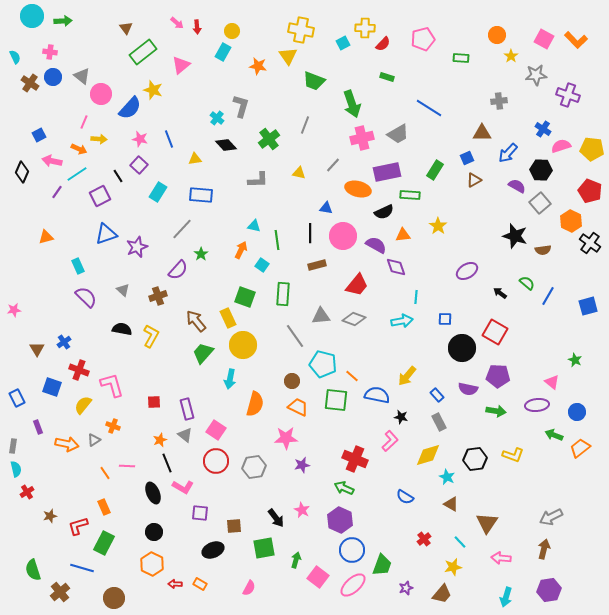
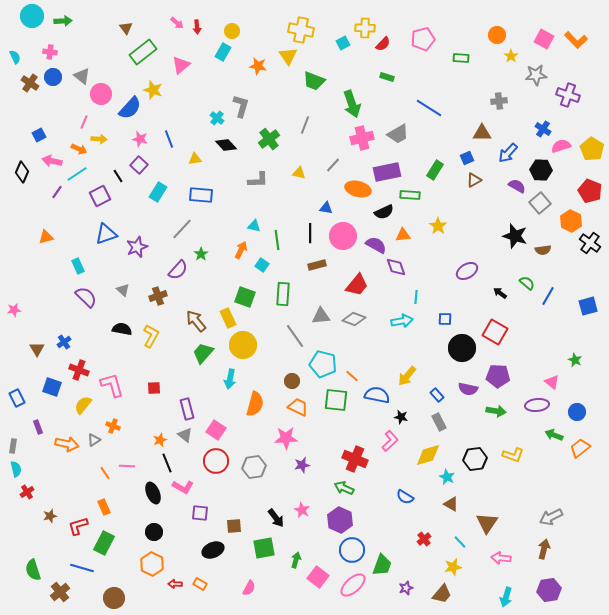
yellow pentagon at (592, 149): rotated 25 degrees clockwise
red square at (154, 402): moved 14 px up
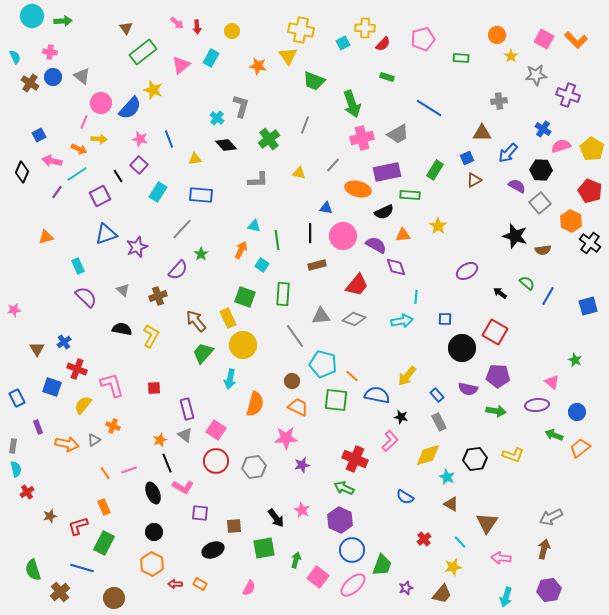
cyan rectangle at (223, 52): moved 12 px left, 6 px down
pink circle at (101, 94): moved 9 px down
red cross at (79, 370): moved 2 px left, 1 px up
pink line at (127, 466): moved 2 px right, 4 px down; rotated 21 degrees counterclockwise
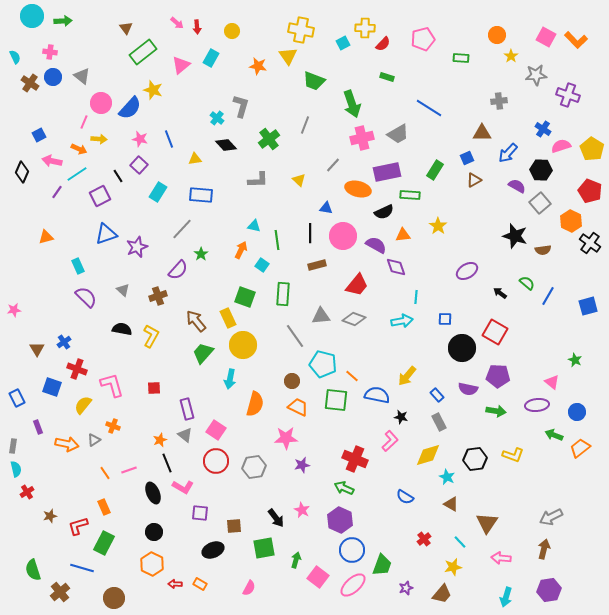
pink square at (544, 39): moved 2 px right, 2 px up
yellow triangle at (299, 173): moved 7 px down; rotated 32 degrees clockwise
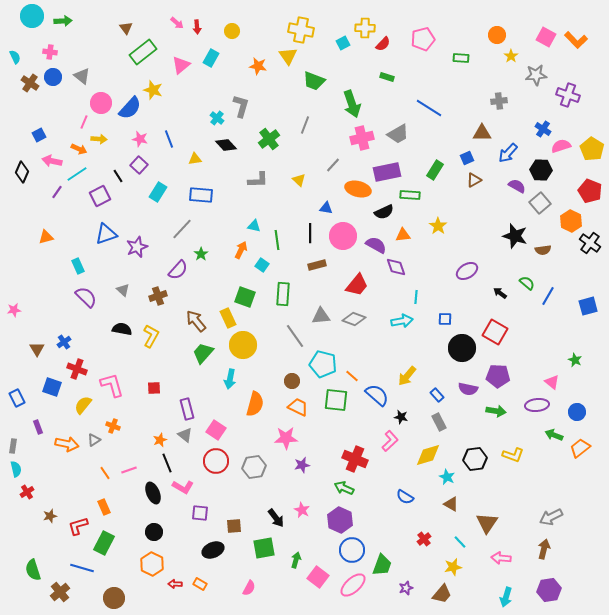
blue semicircle at (377, 395): rotated 30 degrees clockwise
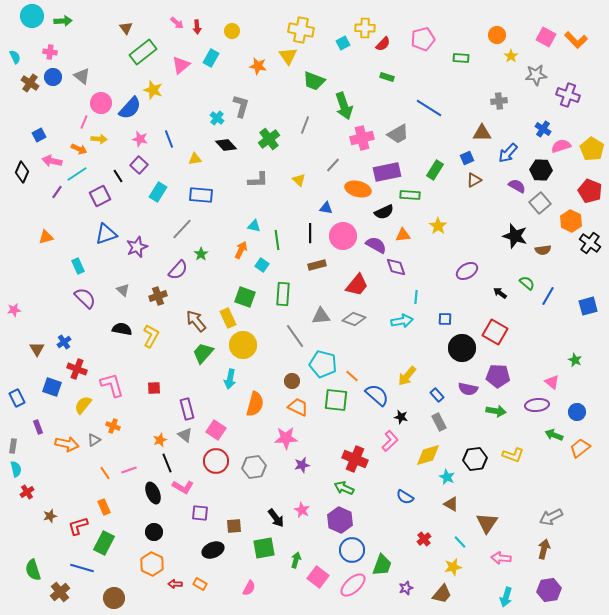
green arrow at (352, 104): moved 8 px left, 2 px down
purple semicircle at (86, 297): moved 1 px left, 1 px down
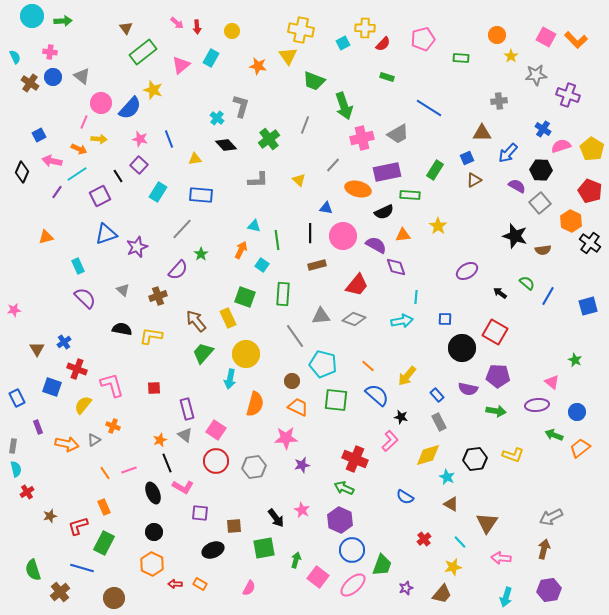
yellow L-shape at (151, 336): rotated 110 degrees counterclockwise
yellow circle at (243, 345): moved 3 px right, 9 px down
orange line at (352, 376): moved 16 px right, 10 px up
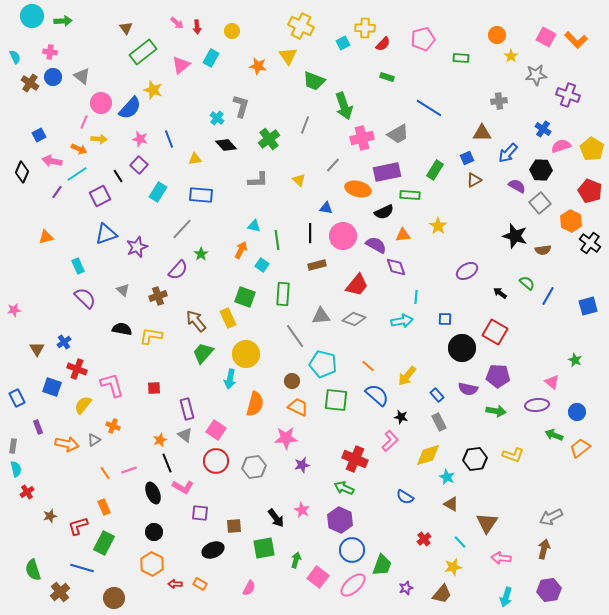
yellow cross at (301, 30): moved 4 px up; rotated 15 degrees clockwise
